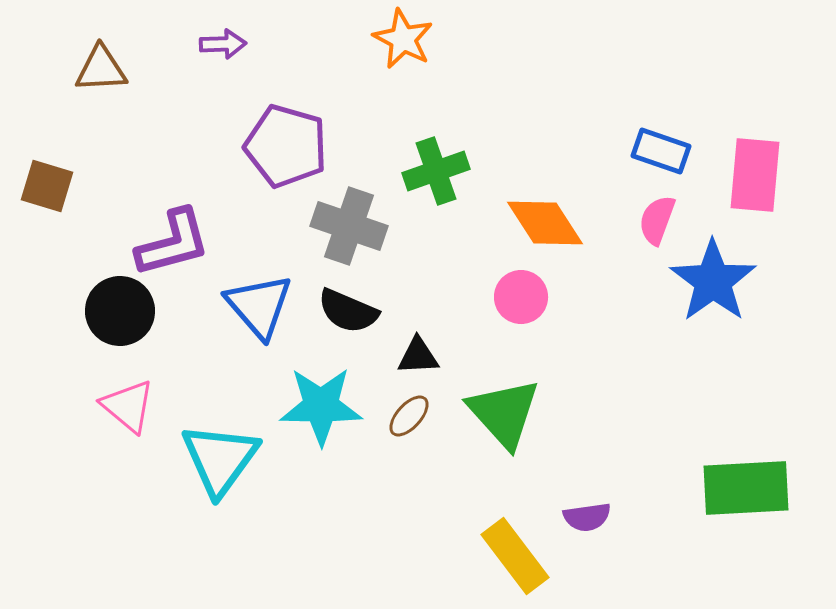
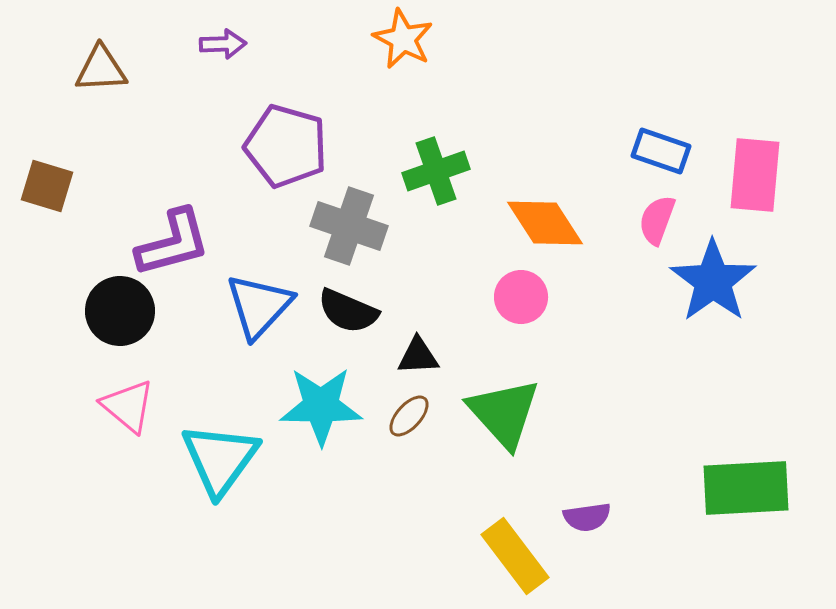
blue triangle: rotated 24 degrees clockwise
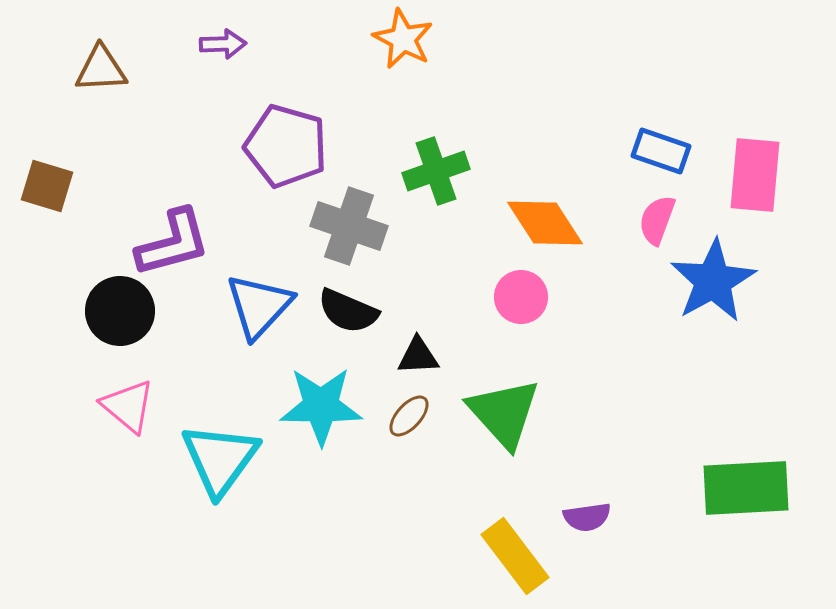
blue star: rotated 6 degrees clockwise
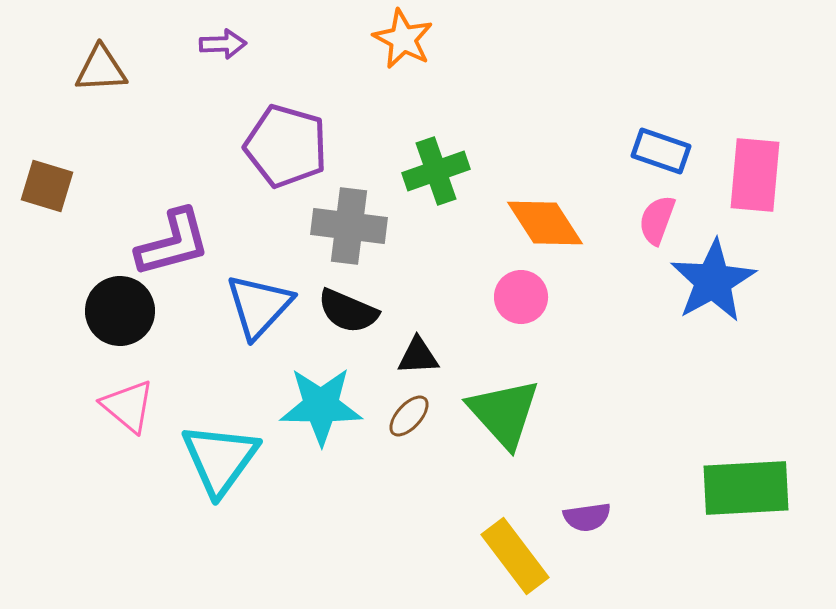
gray cross: rotated 12 degrees counterclockwise
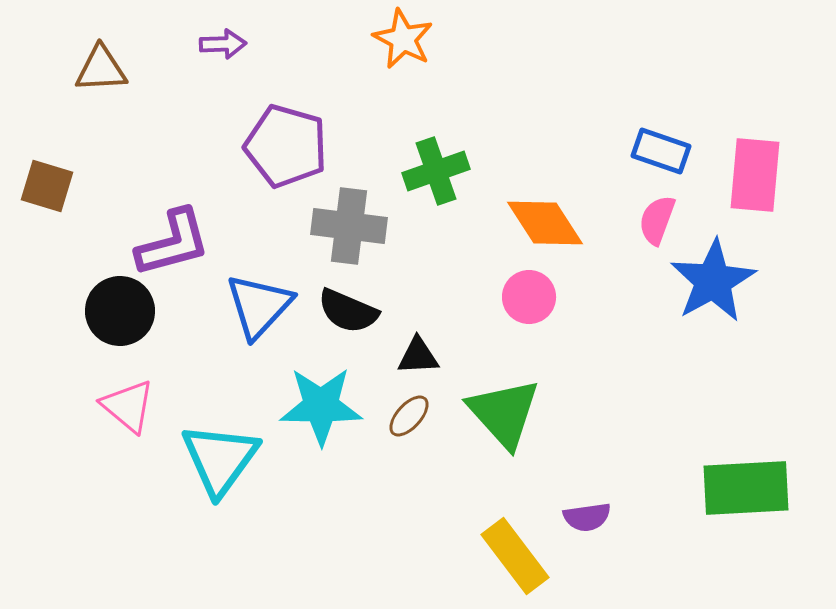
pink circle: moved 8 px right
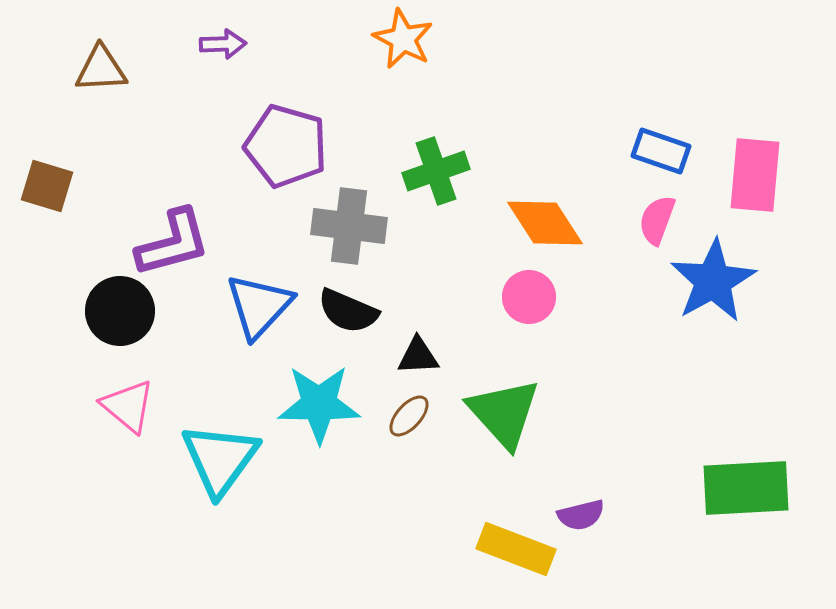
cyan star: moved 2 px left, 2 px up
purple semicircle: moved 6 px left, 2 px up; rotated 6 degrees counterclockwise
yellow rectangle: moved 1 px right, 7 px up; rotated 32 degrees counterclockwise
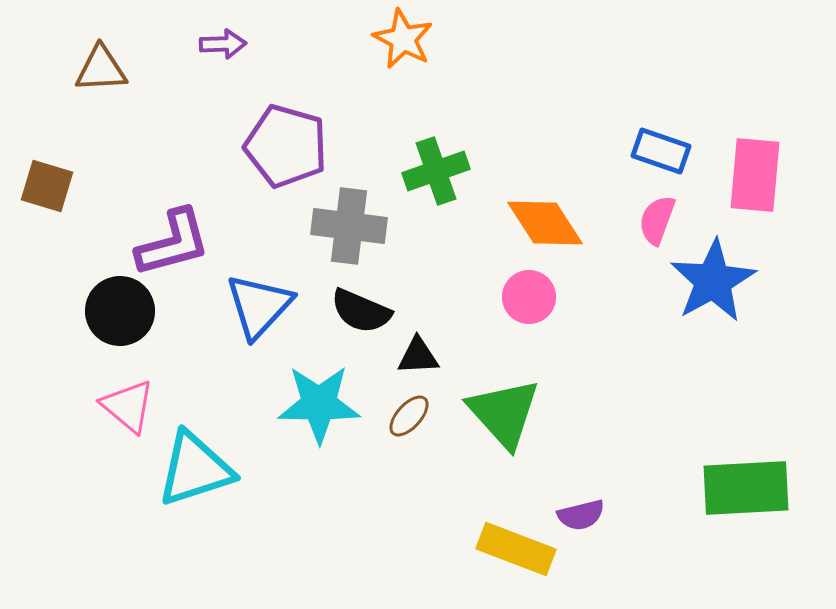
black semicircle: moved 13 px right
cyan triangle: moved 25 px left, 10 px down; rotated 36 degrees clockwise
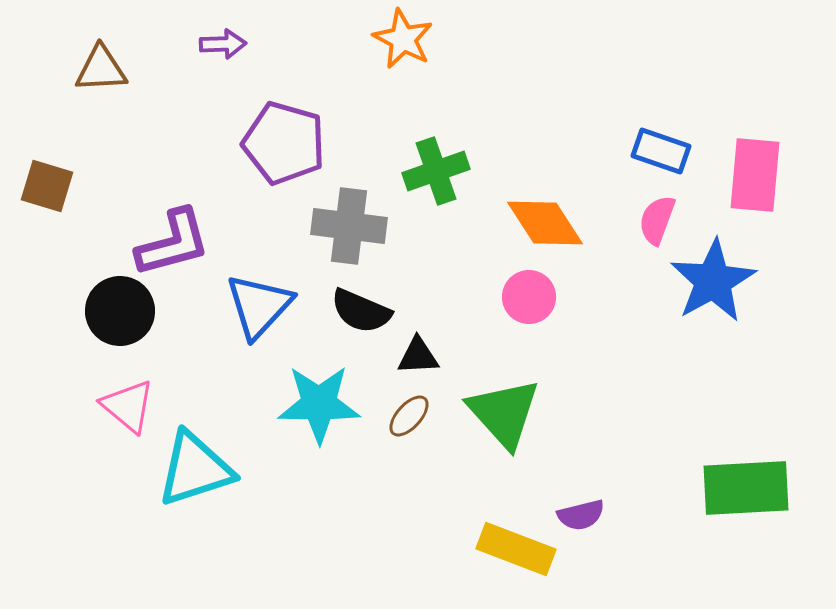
purple pentagon: moved 2 px left, 3 px up
